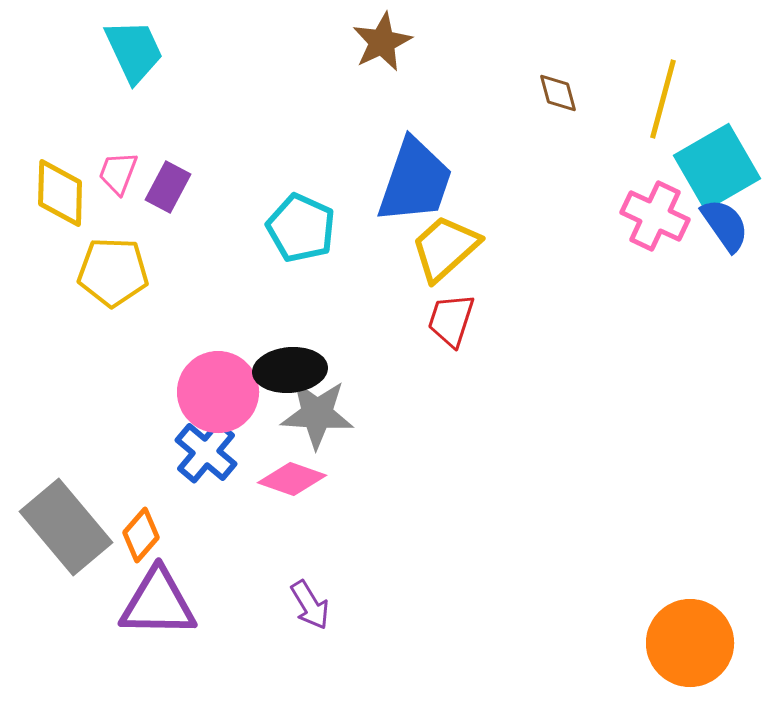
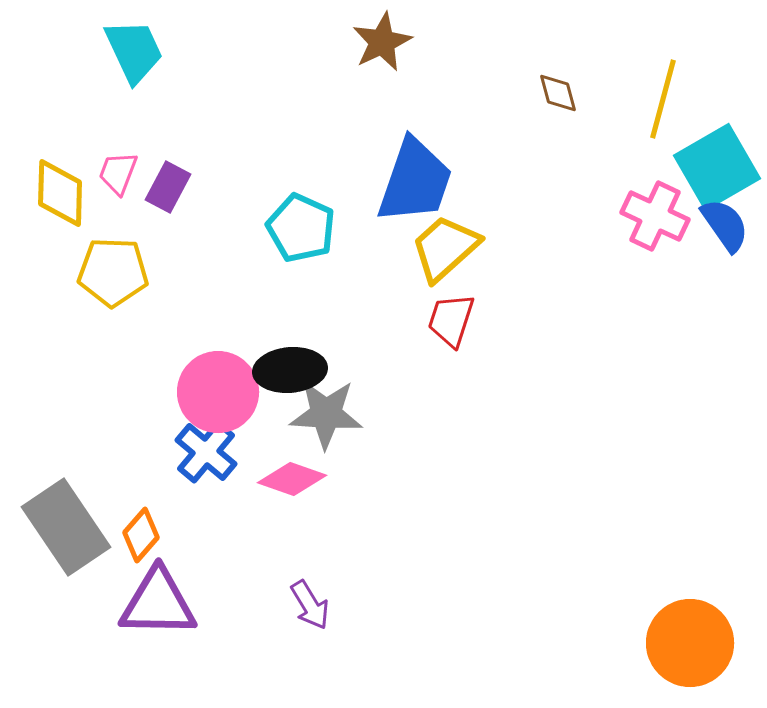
gray star: moved 9 px right
gray rectangle: rotated 6 degrees clockwise
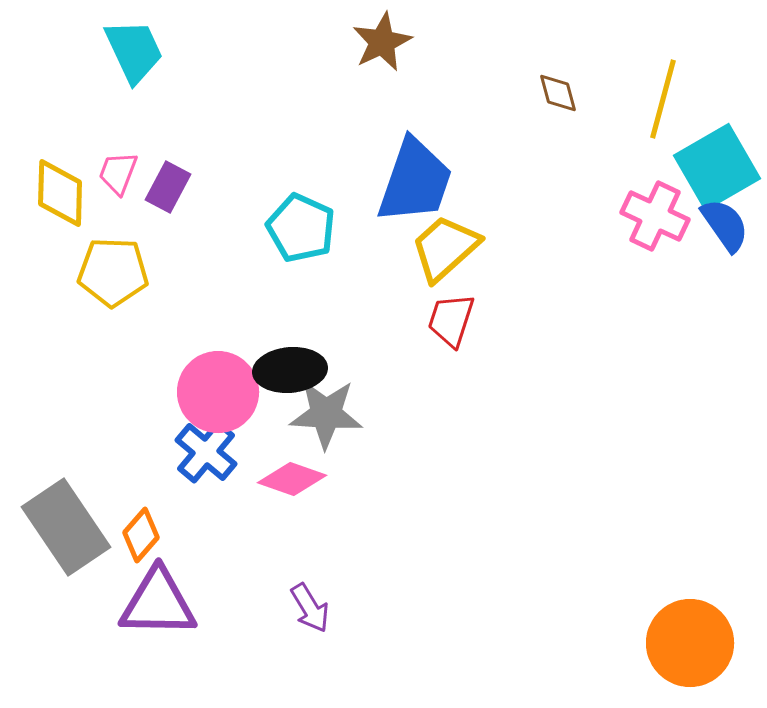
purple arrow: moved 3 px down
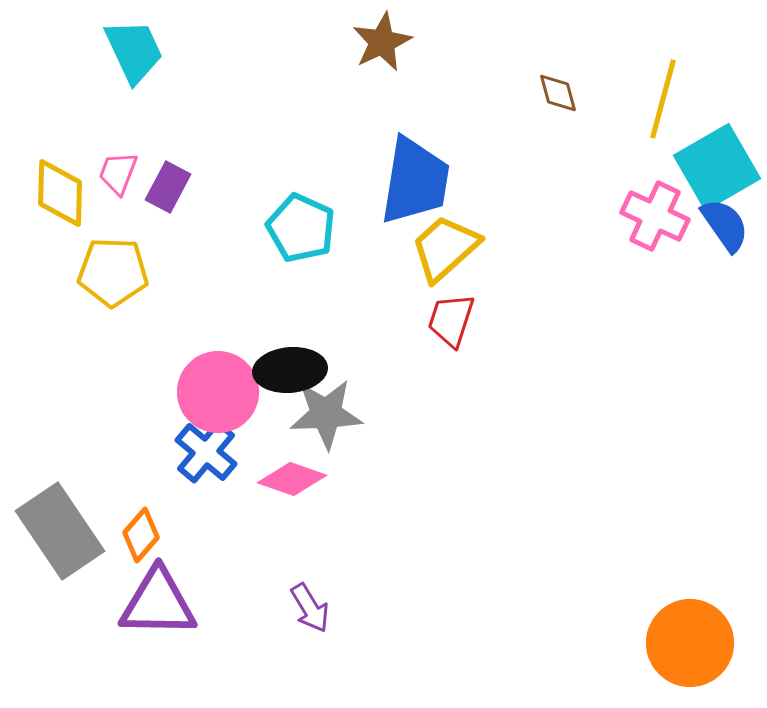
blue trapezoid: rotated 10 degrees counterclockwise
gray star: rotated 6 degrees counterclockwise
gray rectangle: moved 6 px left, 4 px down
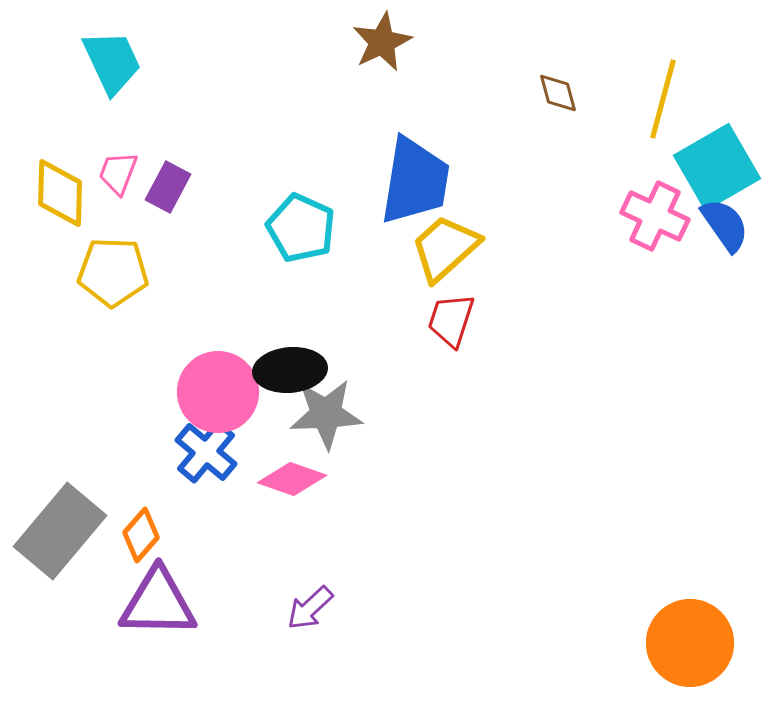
cyan trapezoid: moved 22 px left, 11 px down
gray rectangle: rotated 74 degrees clockwise
purple arrow: rotated 78 degrees clockwise
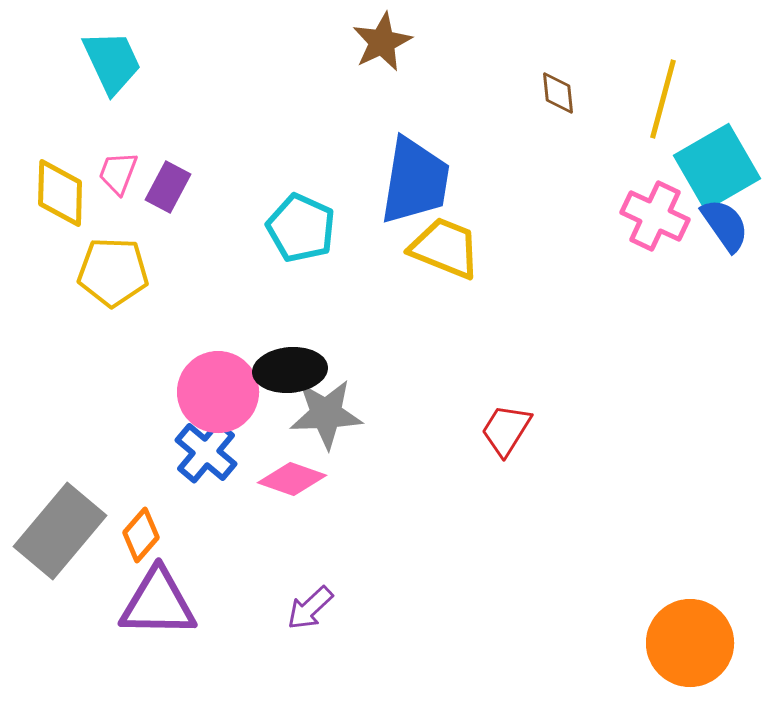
brown diamond: rotated 9 degrees clockwise
yellow trapezoid: rotated 64 degrees clockwise
red trapezoid: moved 55 px right, 110 px down; rotated 14 degrees clockwise
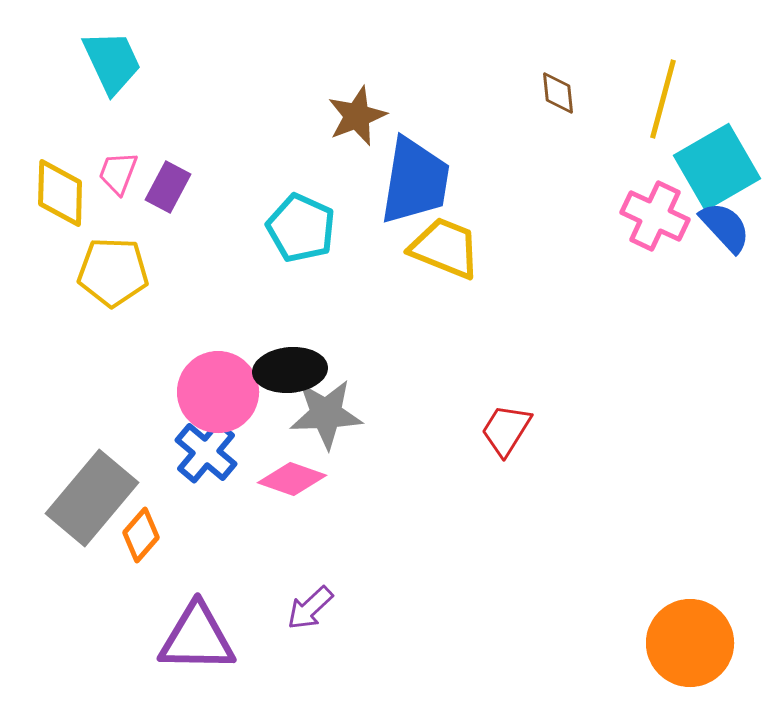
brown star: moved 25 px left, 74 px down; rotated 4 degrees clockwise
blue semicircle: moved 2 px down; rotated 8 degrees counterclockwise
gray rectangle: moved 32 px right, 33 px up
purple triangle: moved 39 px right, 35 px down
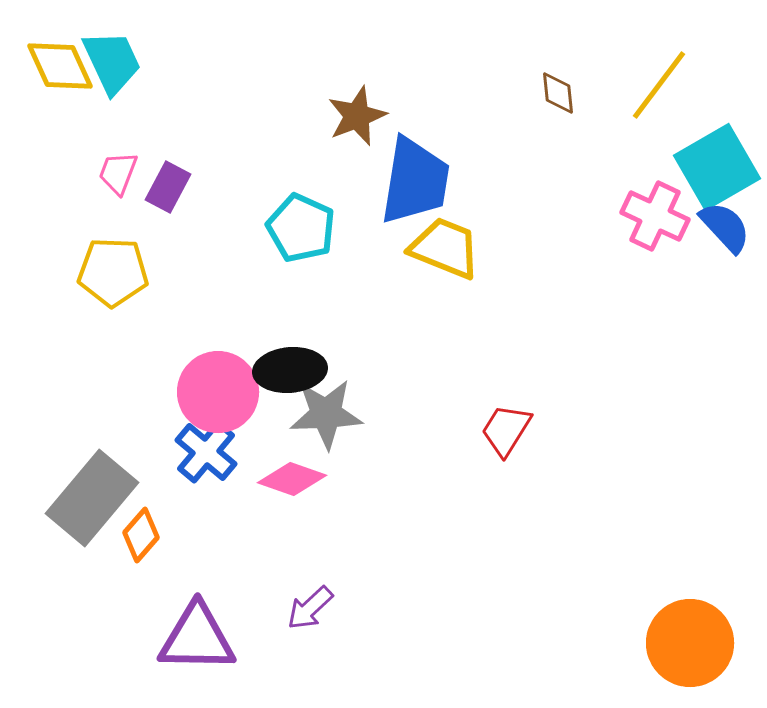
yellow line: moved 4 px left, 14 px up; rotated 22 degrees clockwise
yellow diamond: moved 127 px up; rotated 26 degrees counterclockwise
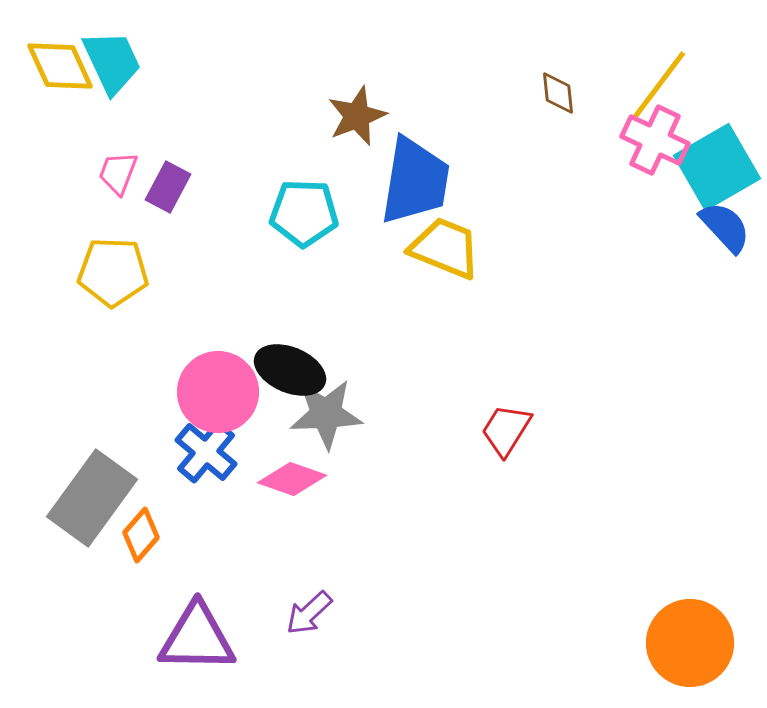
pink cross: moved 76 px up
cyan pentagon: moved 3 px right, 15 px up; rotated 22 degrees counterclockwise
black ellipse: rotated 28 degrees clockwise
gray rectangle: rotated 4 degrees counterclockwise
purple arrow: moved 1 px left, 5 px down
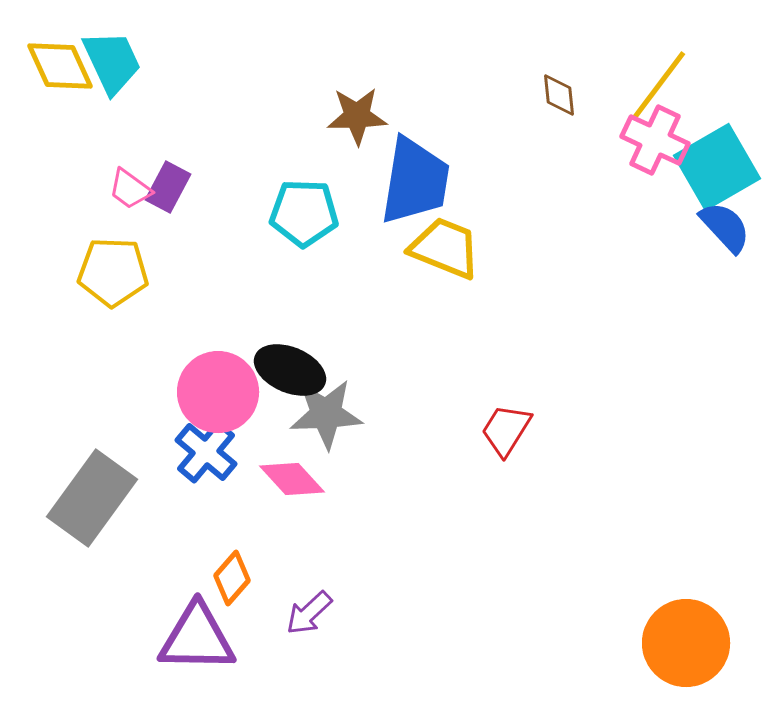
brown diamond: moved 1 px right, 2 px down
brown star: rotated 20 degrees clockwise
pink trapezoid: moved 12 px right, 16 px down; rotated 75 degrees counterclockwise
pink diamond: rotated 28 degrees clockwise
orange diamond: moved 91 px right, 43 px down
orange circle: moved 4 px left
